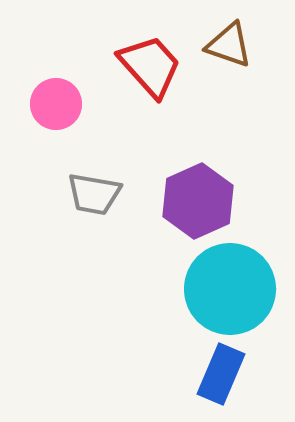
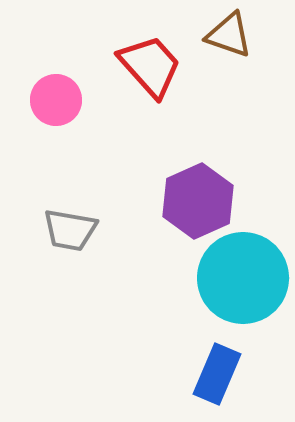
brown triangle: moved 10 px up
pink circle: moved 4 px up
gray trapezoid: moved 24 px left, 36 px down
cyan circle: moved 13 px right, 11 px up
blue rectangle: moved 4 px left
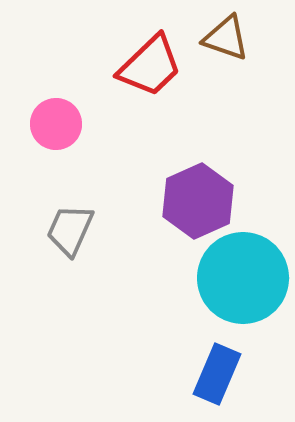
brown triangle: moved 3 px left, 3 px down
red trapezoid: rotated 88 degrees clockwise
pink circle: moved 24 px down
gray trapezoid: rotated 104 degrees clockwise
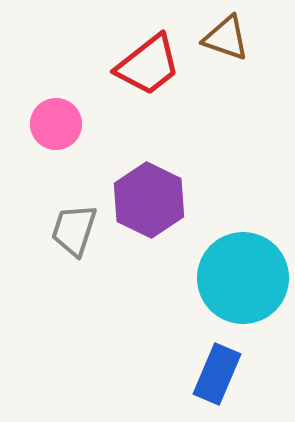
red trapezoid: moved 2 px left, 1 px up; rotated 6 degrees clockwise
purple hexagon: moved 49 px left, 1 px up; rotated 10 degrees counterclockwise
gray trapezoid: moved 4 px right; rotated 6 degrees counterclockwise
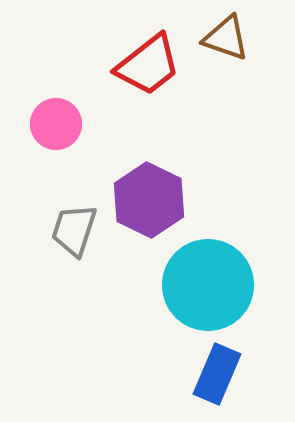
cyan circle: moved 35 px left, 7 px down
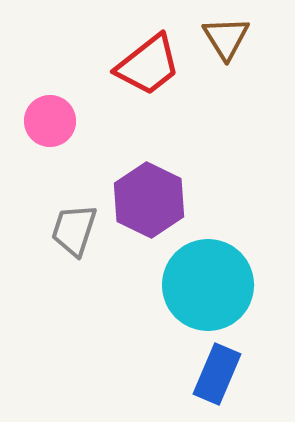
brown triangle: rotated 39 degrees clockwise
pink circle: moved 6 px left, 3 px up
